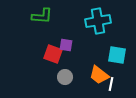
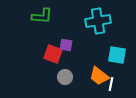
orange trapezoid: moved 1 px down
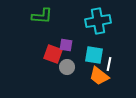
cyan square: moved 23 px left
gray circle: moved 2 px right, 10 px up
white line: moved 2 px left, 20 px up
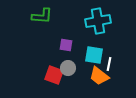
red square: moved 1 px right, 21 px down
gray circle: moved 1 px right, 1 px down
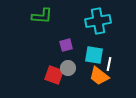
purple square: rotated 24 degrees counterclockwise
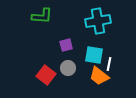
red square: moved 8 px left; rotated 18 degrees clockwise
